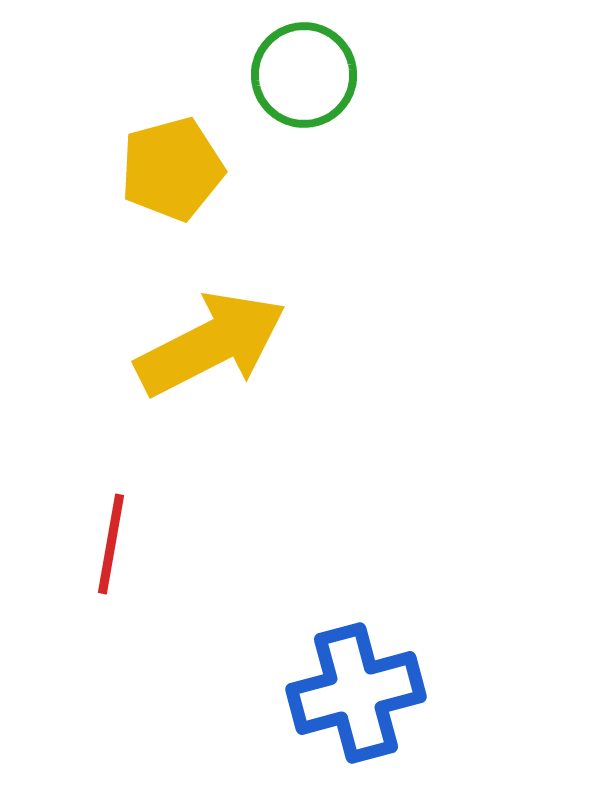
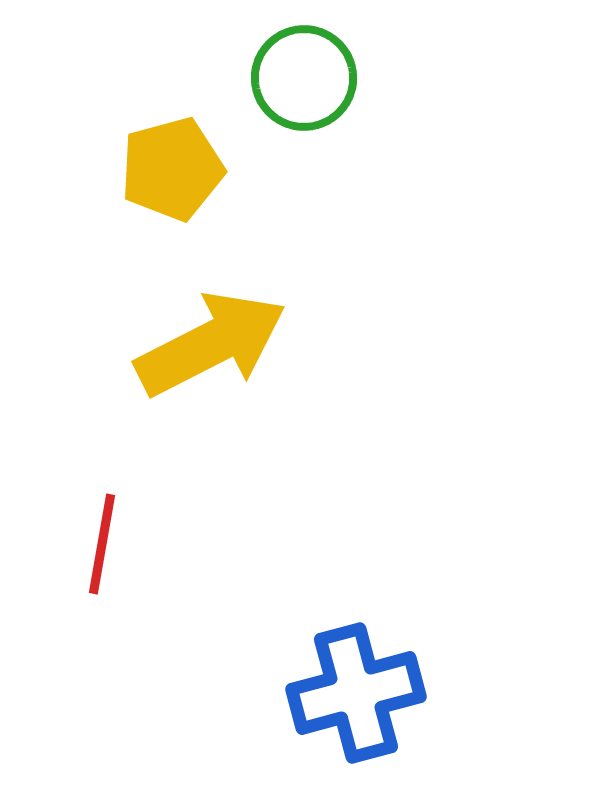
green circle: moved 3 px down
red line: moved 9 px left
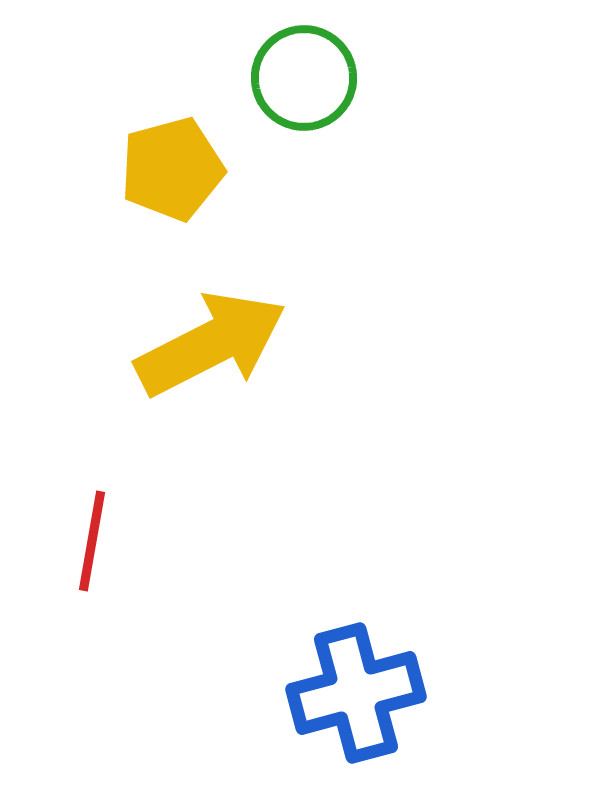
red line: moved 10 px left, 3 px up
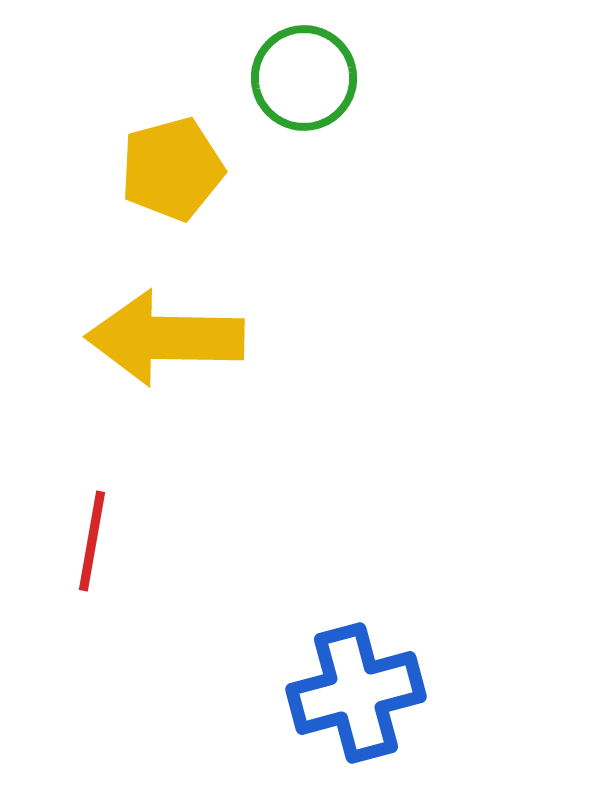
yellow arrow: moved 46 px left, 6 px up; rotated 152 degrees counterclockwise
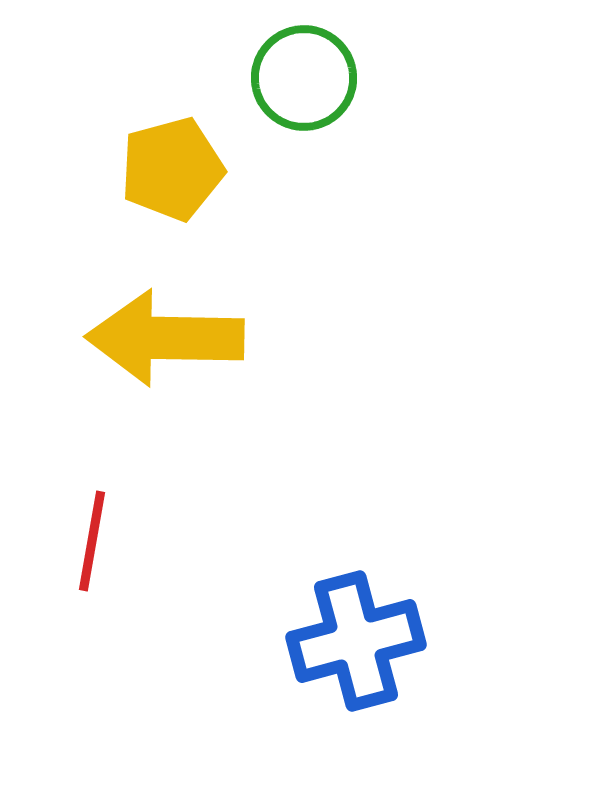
blue cross: moved 52 px up
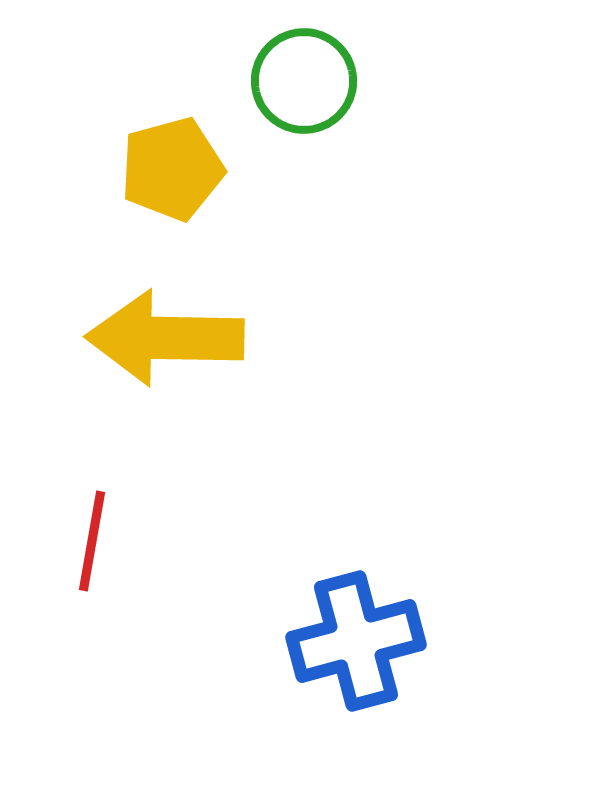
green circle: moved 3 px down
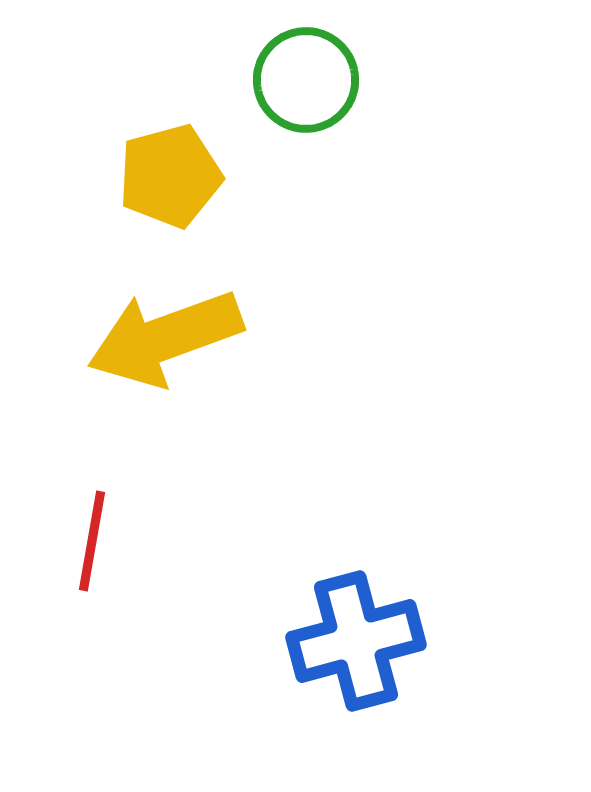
green circle: moved 2 px right, 1 px up
yellow pentagon: moved 2 px left, 7 px down
yellow arrow: rotated 21 degrees counterclockwise
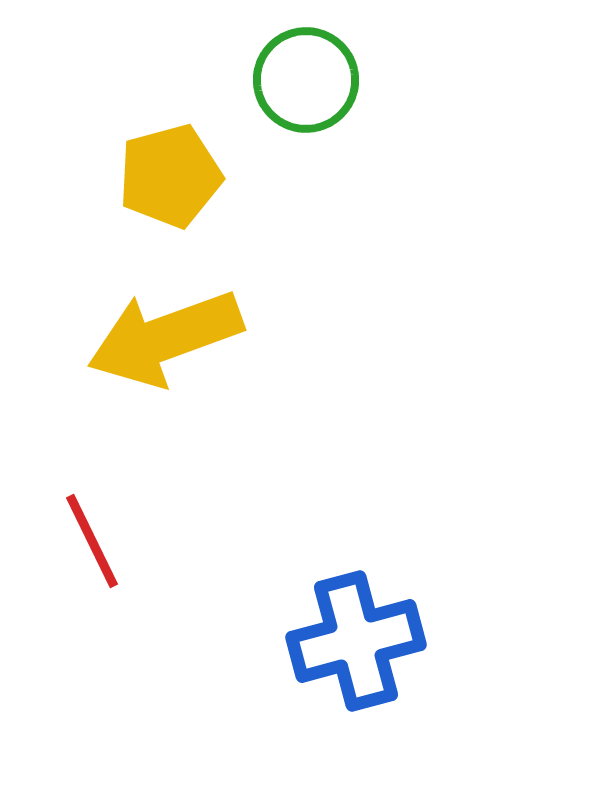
red line: rotated 36 degrees counterclockwise
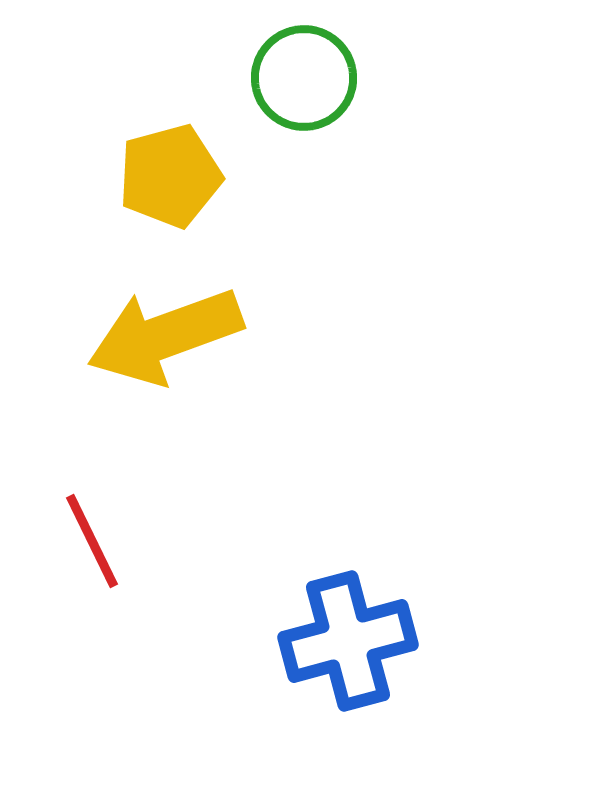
green circle: moved 2 px left, 2 px up
yellow arrow: moved 2 px up
blue cross: moved 8 px left
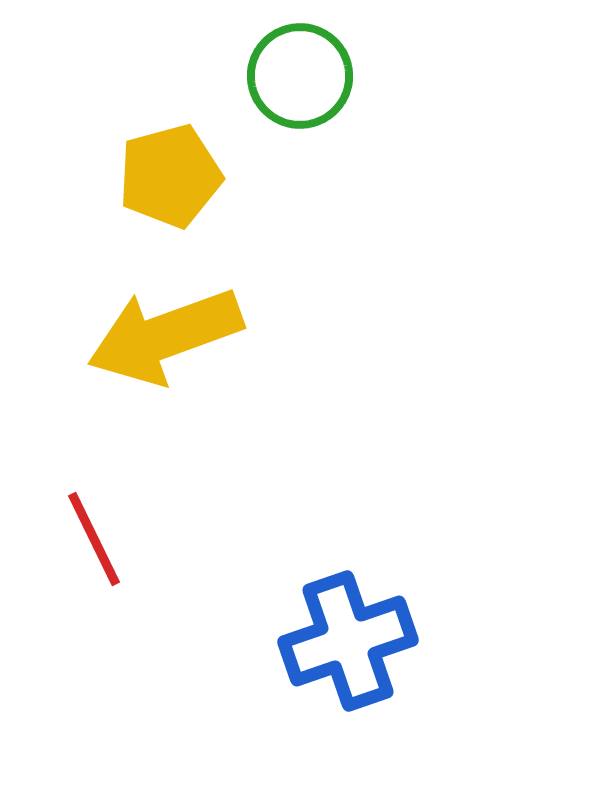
green circle: moved 4 px left, 2 px up
red line: moved 2 px right, 2 px up
blue cross: rotated 4 degrees counterclockwise
